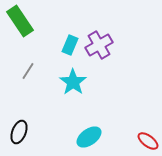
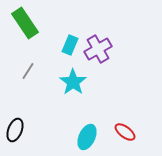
green rectangle: moved 5 px right, 2 px down
purple cross: moved 1 px left, 4 px down
black ellipse: moved 4 px left, 2 px up
cyan ellipse: moved 2 px left; rotated 30 degrees counterclockwise
red ellipse: moved 23 px left, 9 px up
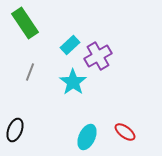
cyan rectangle: rotated 24 degrees clockwise
purple cross: moved 7 px down
gray line: moved 2 px right, 1 px down; rotated 12 degrees counterclockwise
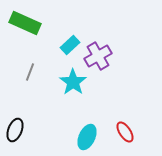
green rectangle: rotated 32 degrees counterclockwise
red ellipse: rotated 20 degrees clockwise
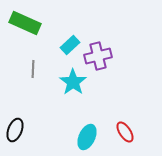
purple cross: rotated 16 degrees clockwise
gray line: moved 3 px right, 3 px up; rotated 18 degrees counterclockwise
